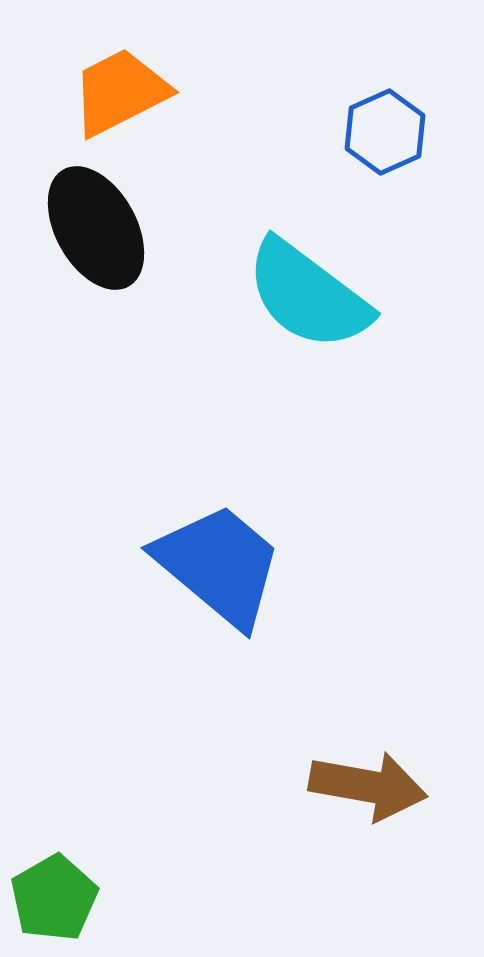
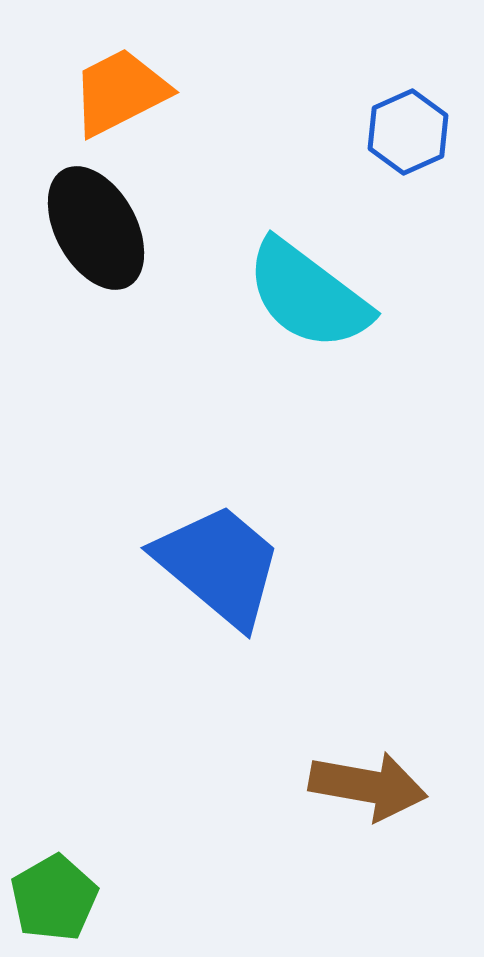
blue hexagon: moved 23 px right
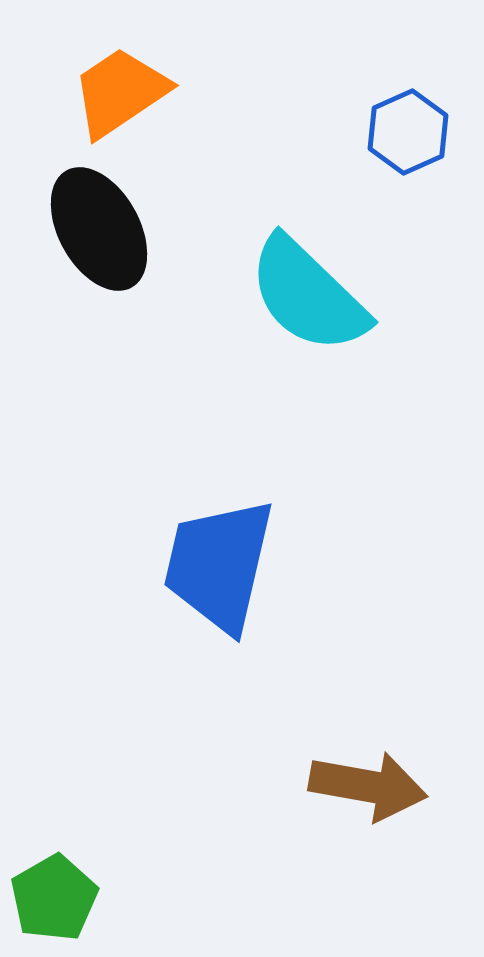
orange trapezoid: rotated 7 degrees counterclockwise
black ellipse: moved 3 px right, 1 px down
cyan semicircle: rotated 7 degrees clockwise
blue trapezoid: rotated 117 degrees counterclockwise
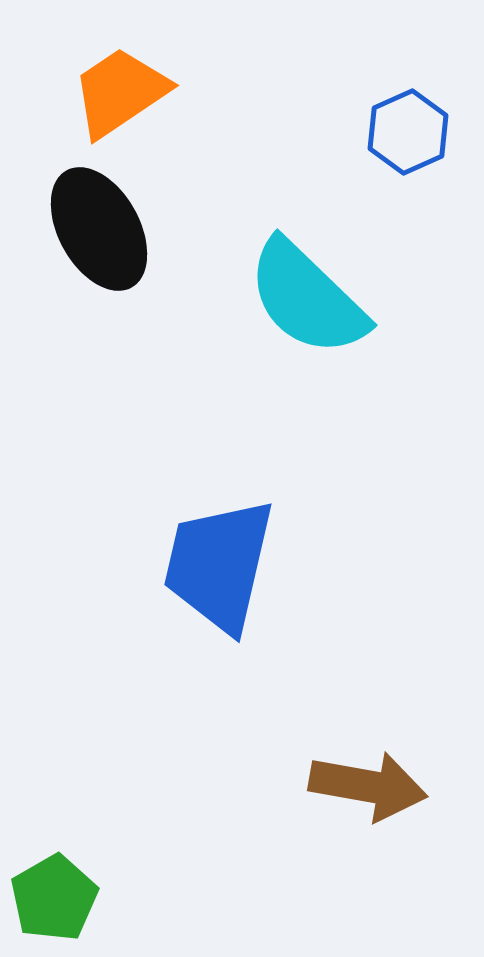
cyan semicircle: moved 1 px left, 3 px down
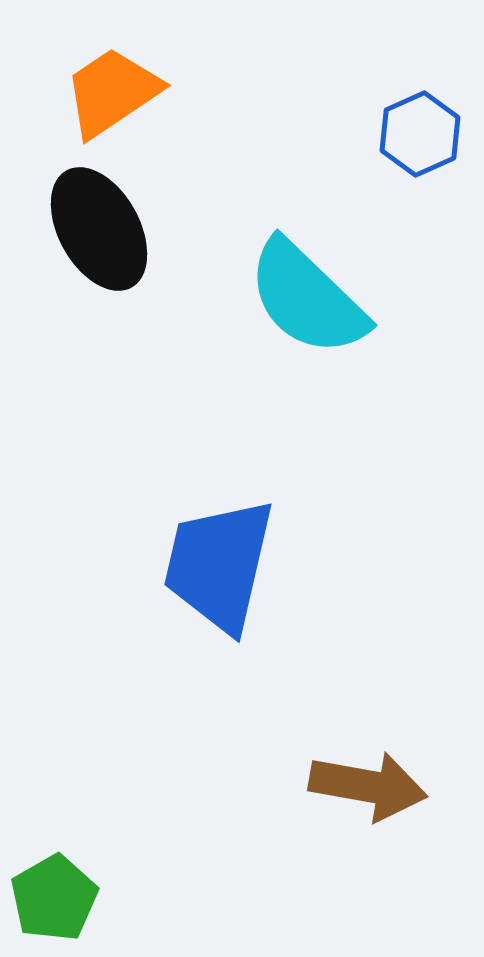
orange trapezoid: moved 8 px left
blue hexagon: moved 12 px right, 2 px down
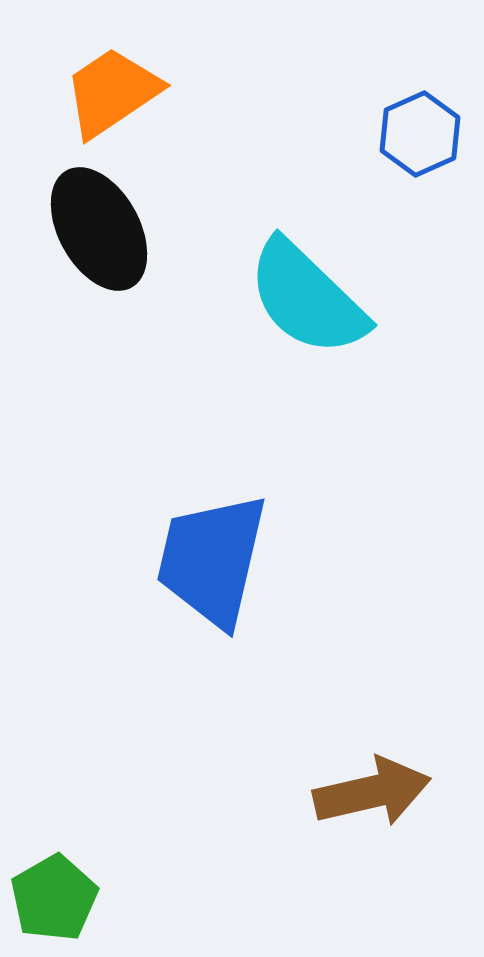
blue trapezoid: moved 7 px left, 5 px up
brown arrow: moved 4 px right, 6 px down; rotated 23 degrees counterclockwise
